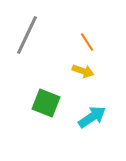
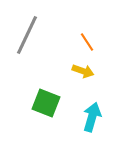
cyan arrow: rotated 40 degrees counterclockwise
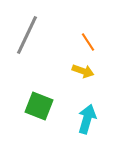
orange line: moved 1 px right
green square: moved 7 px left, 3 px down
cyan arrow: moved 5 px left, 2 px down
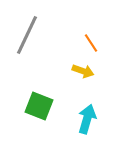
orange line: moved 3 px right, 1 px down
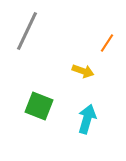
gray line: moved 4 px up
orange line: moved 16 px right; rotated 66 degrees clockwise
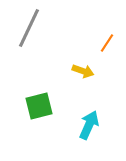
gray line: moved 2 px right, 3 px up
green square: rotated 36 degrees counterclockwise
cyan arrow: moved 2 px right, 6 px down; rotated 8 degrees clockwise
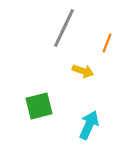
gray line: moved 35 px right
orange line: rotated 12 degrees counterclockwise
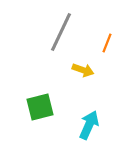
gray line: moved 3 px left, 4 px down
yellow arrow: moved 1 px up
green square: moved 1 px right, 1 px down
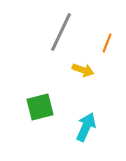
cyan arrow: moved 3 px left, 2 px down
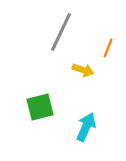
orange line: moved 1 px right, 5 px down
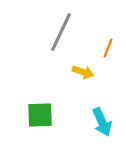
yellow arrow: moved 2 px down
green square: moved 8 px down; rotated 12 degrees clockwise
cyan arrow: moved 16 px right, 5 px up; rotated 132 degrees clockwise
